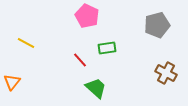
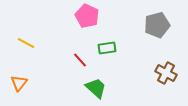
orange triangle: moved 7 px right, 1 px down
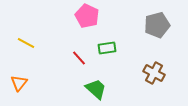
red line: moved 1 px left, 2 px up
brown cross: moved 12 px left
green trapezoid: moved 1 px down
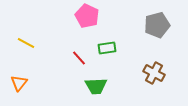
green trapezoid: moved 3 px up; rotated 135 degrees clockwise
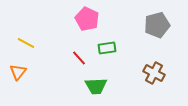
pink pentagon: moved 3 px down
orange triangle: moved 1 px left, 11 px up
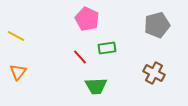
yellow line: moved 10 px left, 7 px up
red line: moved 1 px right, 1 px up
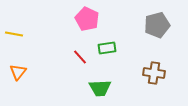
yellow line: moved 2 px left, 2 px up; rotated 18 degrees counterclockwise
brown cross: rotated 20 degrees counterclockwise
green trapezoid: moved 4 px right, 2 px down
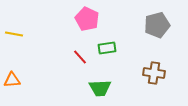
orange triangle: moved 6 px left, 8 px down; rotated 48 degrees clockwise
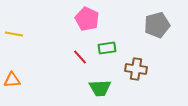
brown cross: moved 18 px left, 4 px up
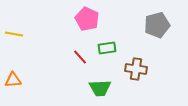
orange triangle: moved 1 px right
